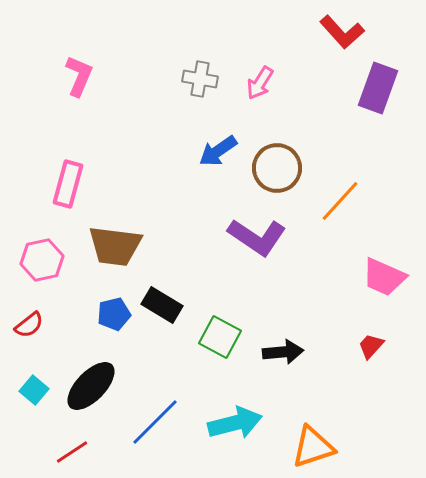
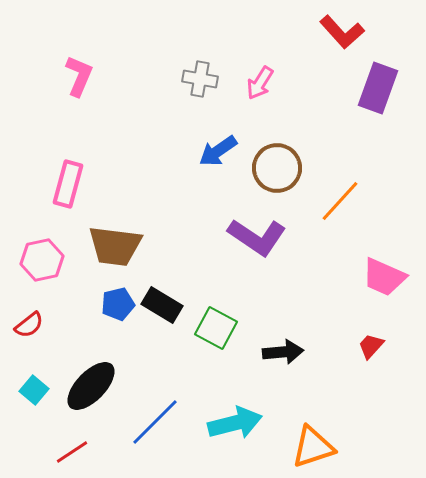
blue pentagon: moved 4 px right, 10 px up
green square: moved 4 px left, 9 px up
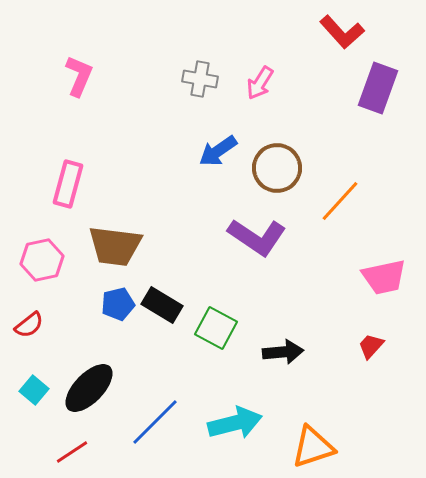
pink trapezoid: rotated 36 degrees counterclockwise
black ellipse: moved 2 px left, 2 px down
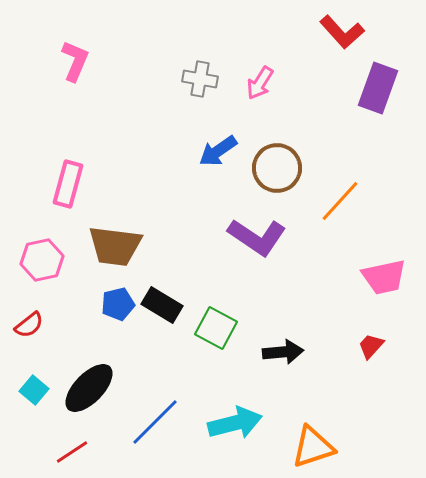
pink L-shape: moved 4 px left, 15 px up
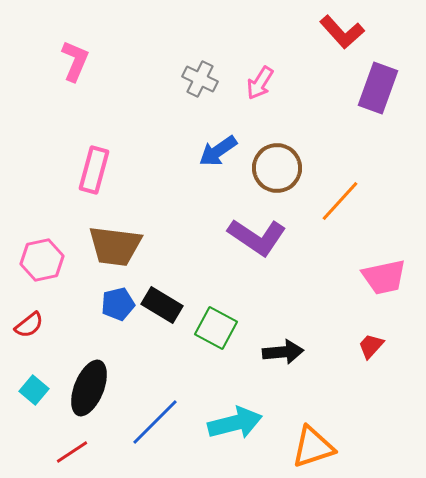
gray cross: rotated 16 degrees clockwise
pink rectangle: moved 26 px right, 14 px up
black ellipse: rotated 22 degrees counterclockwise
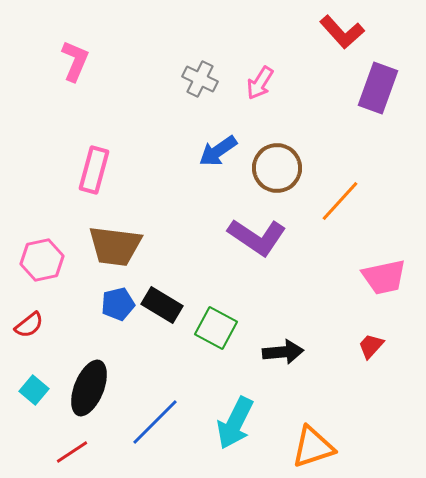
cyan arrow: rotated 130 degrees clockwise
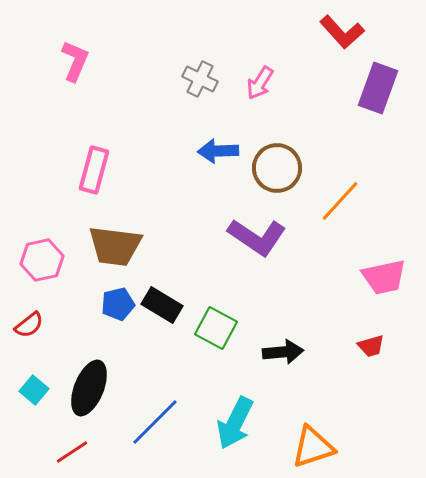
blue arrow: rotated 33 degrees clockwise
red trapezoid: rotated 148 degrees counterclockwise
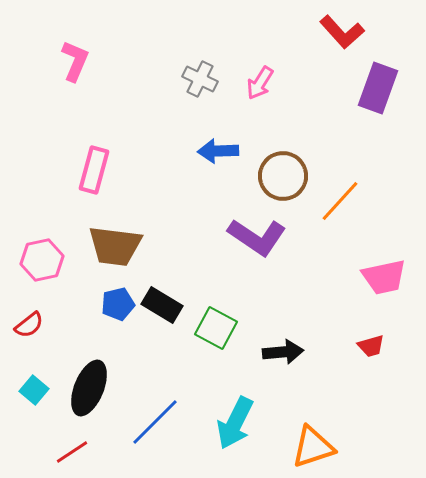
brown circle: moved 6 px right, 8 px down
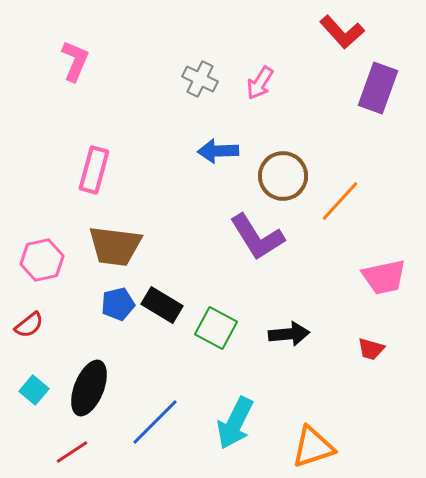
purple L-shape: rotated 24 degrees clockwise
red trapezoid: moved 3 px down; rotated 32 degrees clockwise
black arrow: moved 6 px right, 18 px up
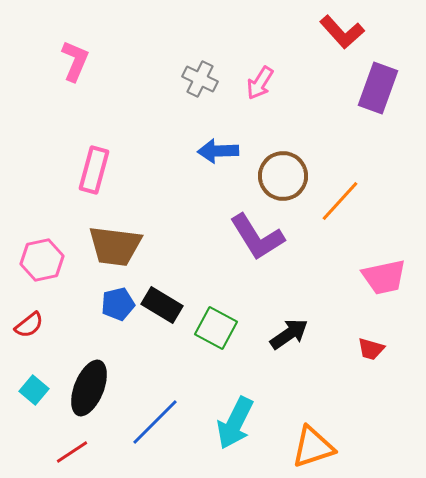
black arrow: rotated 30 degrees counterclockwise
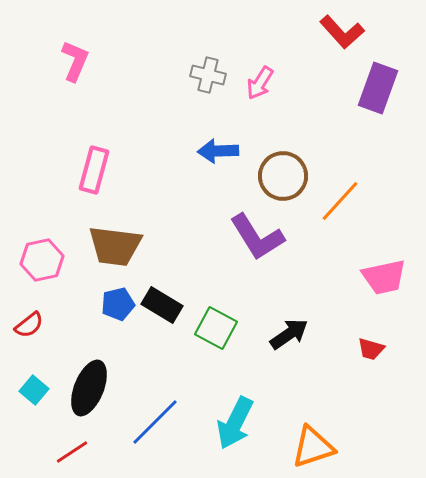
gray cross: moved 8 px right, 4 px up; rotated 12 degrees counterclockwise
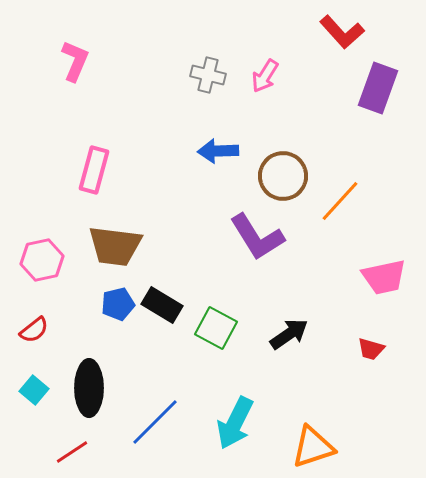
pink arrow: moved 5 px right, 7 px up
red semicircle: moved 5 px right, 5 px down
black ellipse: rotated 22 degrees counterclockwise
